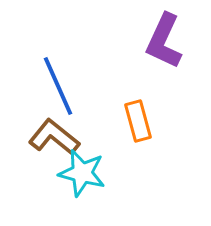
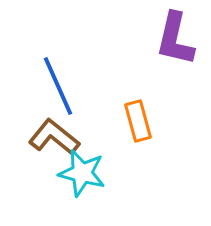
purple L-shape: moved 11 px right, 2 px up; rotated 12 degrees counterclockwise
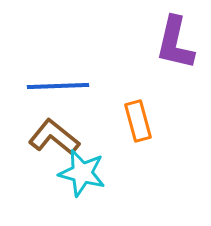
purple L-shape: moved 4 px down
blue line: rotated 68 degrees counterclockwise
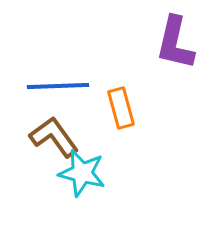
orange rectangle: moved 17 px left, 13 px up
brown L-shape: rotated 15 degrees clockwise
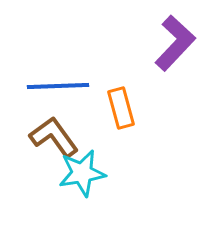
purple L-shape: rotated 150 degrees counterclockwise
cyan star: rotated 24 degrees counterclockwise
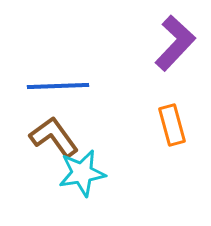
orange rectangle: moved 51 px right, 17 px down
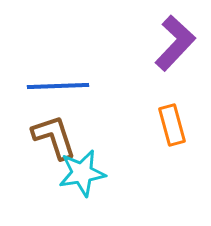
brown L-shape: rotated 18 degrees clockwise
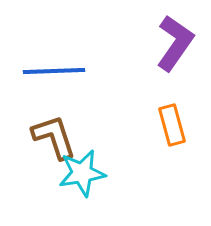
purple L-shape: rotated 8 degrees counterclockwise
blue line: moved 4 px left, 15 px up
